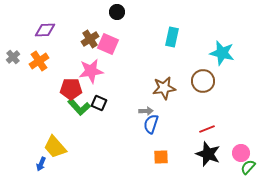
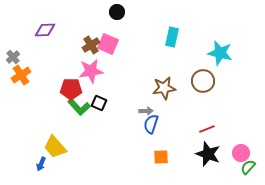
brown cross: moved 1 px right, 6 px down
cyan star: moved 2 px left
orange cross: moved 18 px left, 14 px down
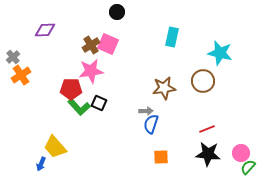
black star: rotated 15 degrees counterclockwise
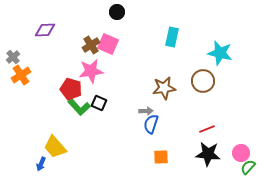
red pentagon: rotated 15 degrees clockwise
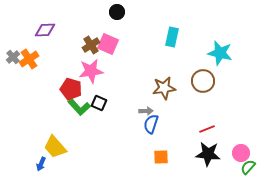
orange cross: moved 8 px right, 16 px up
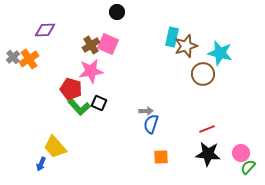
brown circle: moved 7 px up
brown star: moved 22 px right, 42 px up; rotated 10 degrees counterclockwise
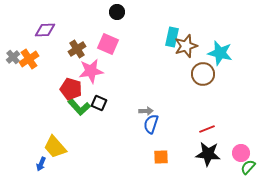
brown cross: moved 14 px left, 4 px down
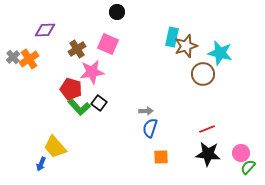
pink star: moved 1 px right, 1 px down
black square: rotated 14 degrees clockwise
blue semicircle: moved 1 px left, 4 px down
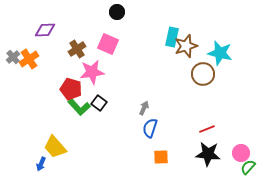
gray arrow: moved 2 px left, 3 px up; rotated 64 degrees counterclockwise
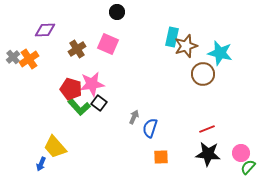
pink star: moved 12 px down
gray arrow: moved 10 px left, 9 px down
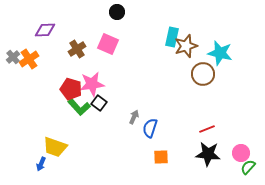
yellow trapezoid: rotated 30 degrees counterclockwise
